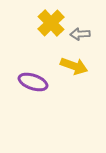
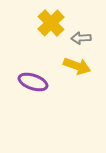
gray arrow: moved 1 px right, 4 px down
yellow arrow: moved 3 px right
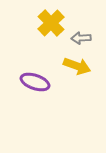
purple ellipse: moved 2 px right
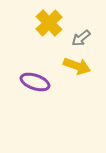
yellow cross: moved 2 px left
gray arrow: rotated 36 degrees counterclockwise
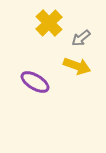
purple ellipse: rotated 12 degrees clockwise
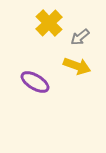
gray arrow: moved 1 px left, 1 px up
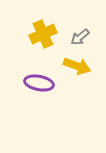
yellow cross: moved 6 px left, 11 px down; rotated 20 degrees clockwise
purple ellipse: moved 4 px right, 1 px down; rotated 20 degrees counterclockwise
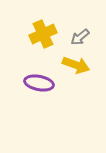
yellow arrow: moved 1 px left, 1 px up
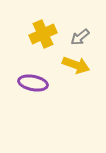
purple ellipse: moved 6 px left
